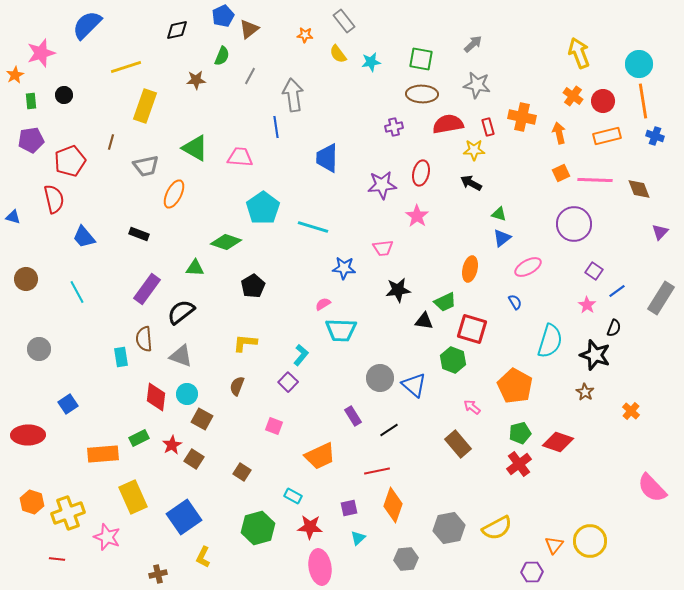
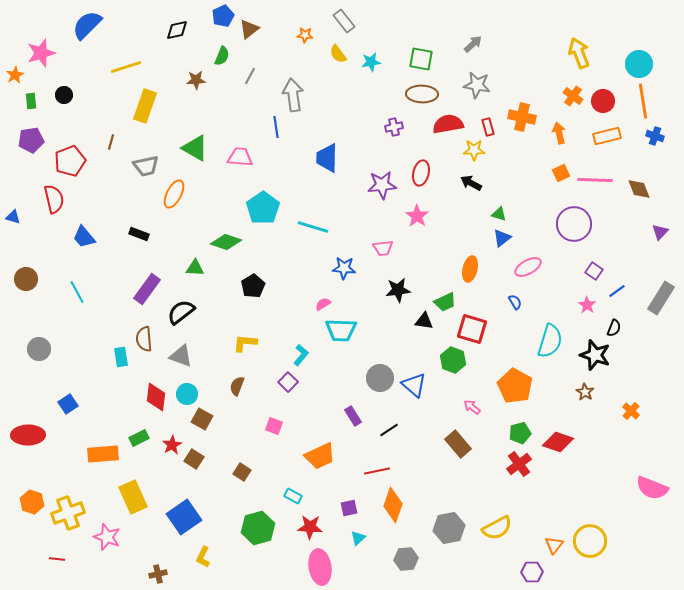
pink semicircle at (652, 488): rotated 24 degrees counterclockwise
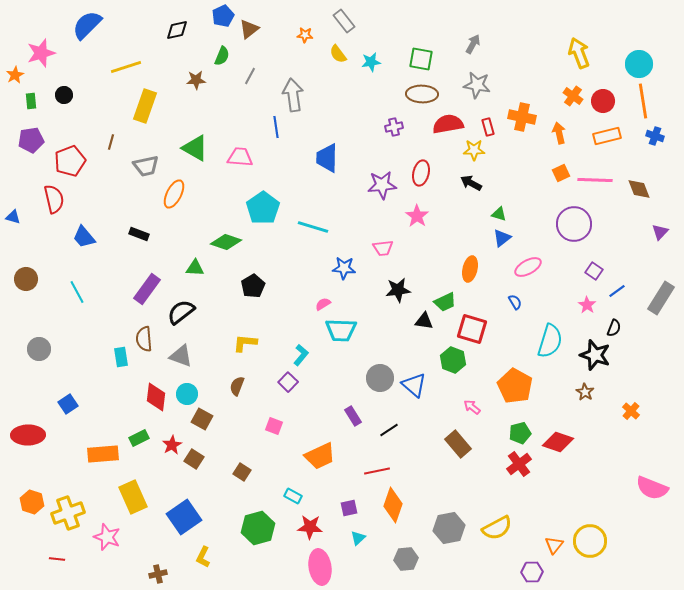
gray arrow at (473, 44): rotated 18 degrees counterclockwise
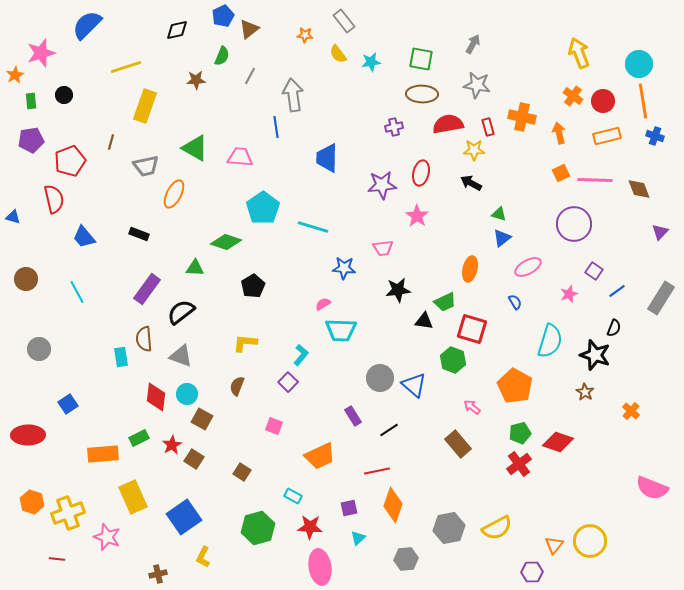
pink star at (587, 305): moved 18 px left, 11 px up; rotated 18 degrees clockwise
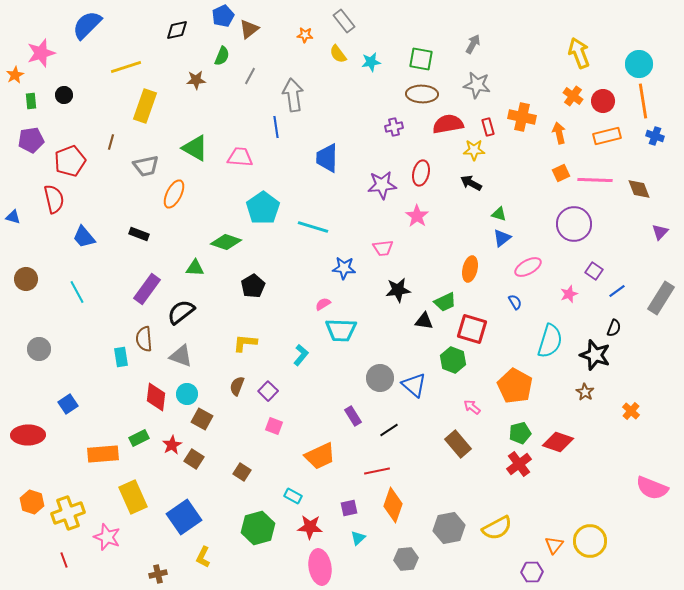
purple square at (288, 382): moved 20 px left, 9 px down
red line at (57, 559): moved 7 px right, 1 px down; rotated 63 degrees clockwise
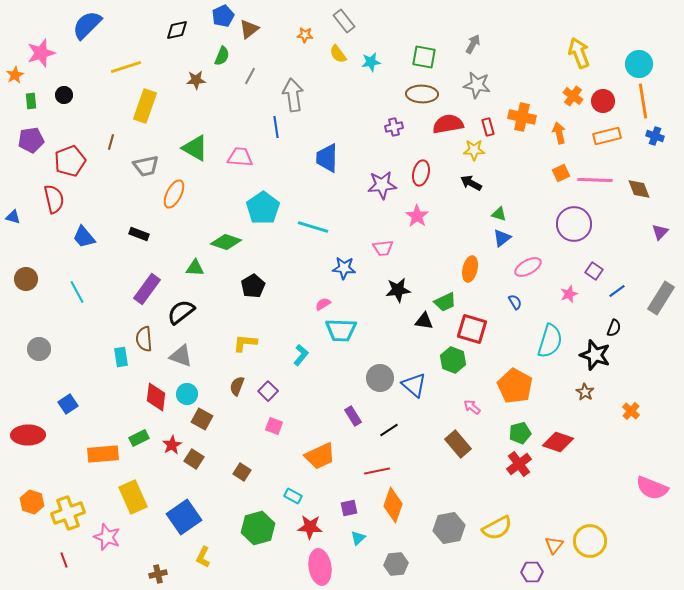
green square at (421, 59): moved 3 px right, 2 px up
gray hexagon at (406, 559): moved 10 px left, 5 px down
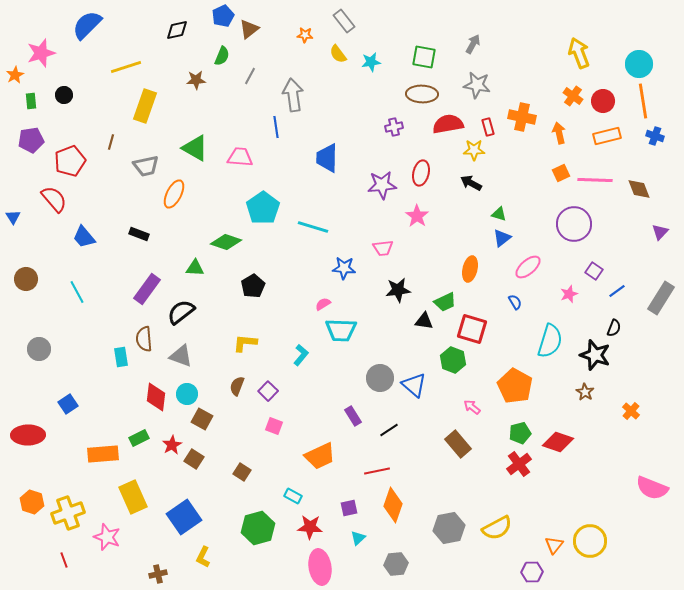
red semicircle at (54, 199): rotated 28 degrees counterclockwise
blue triangle at (13, 217): rotated 42 degrees clockwise
pink ellipse at (528, 267): rotated 12 degrees counterclockwise
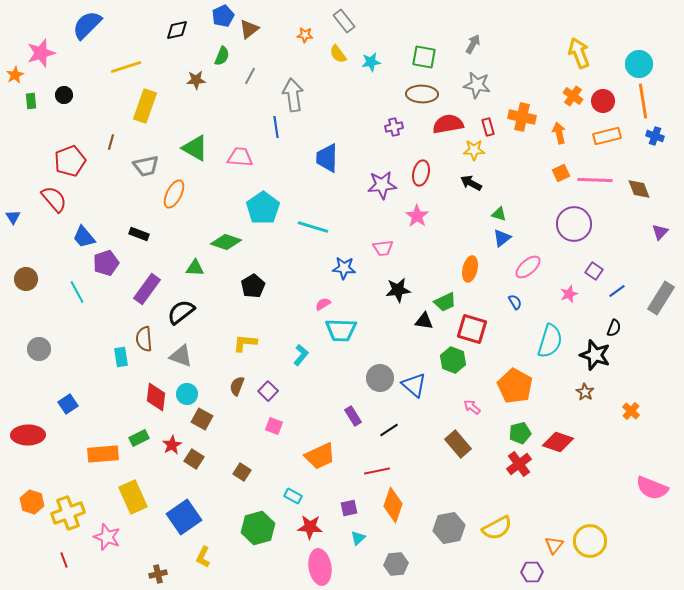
purple pentagon at (31, 140): moved 75 px right, 123 px down; rotated 10 degrees counterclockwise
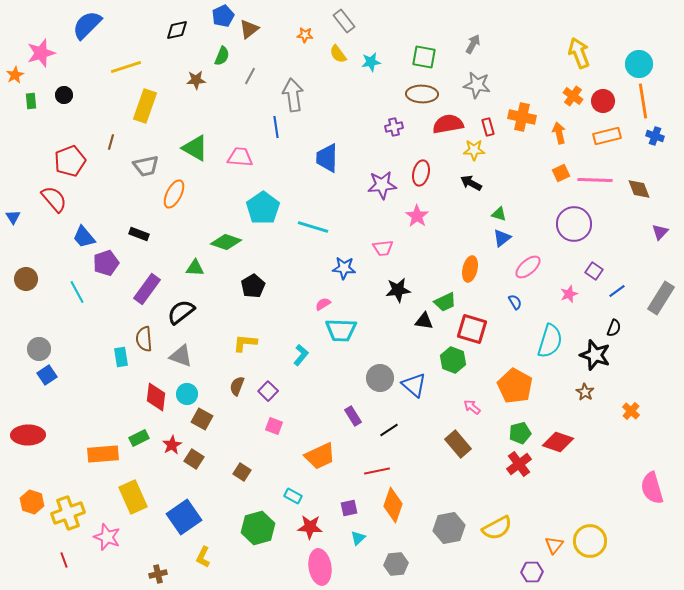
blue square at (68, 404): moved 21 px left, 29 px up
pink semicircle at (652, 488): rotated 52 degrees clockwise
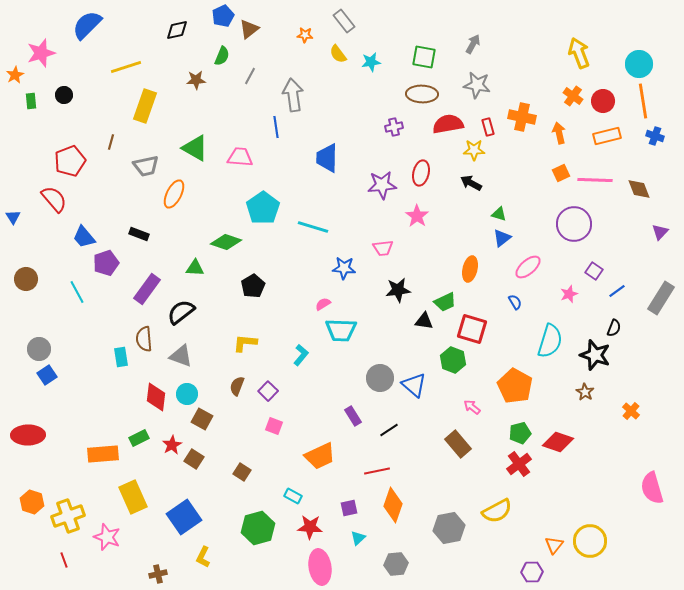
yellow cross at (68, 513): moved 3 px down
yellow semicircle at (497, 528): moved 17 px up
